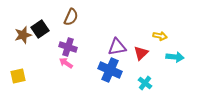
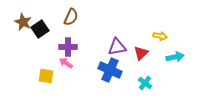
brown star: moved 13 px up; rotated 30 degrees counterclockwise
purple cross: rotated 18 degrees counterclockwise
cyan arrow: rotated 18 degrees counterclockwise
yellow square: moved 28 px right; rotated 21 degrees clockwise
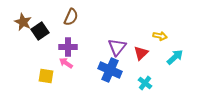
black square: moved 2 px down
purple triangle: rotated 42 degrees counterclockwise
cyan arrow: rotated 30 degrees counterclockwise
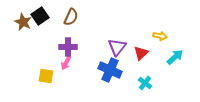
black square: moved 15 px up
pink arrow: rotated 96 degrees counterclockwise
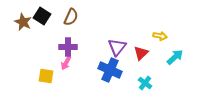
black square: moved 2 px right; rotated 24 degrees counterclockwise
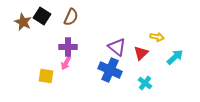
yellow arrow: moved 3 px left, 1 px down
purple triangle: rotated 30 degrees counterclockwise
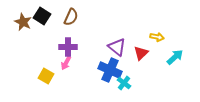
yellow square: rotated 21 degrees clockwise
cyan cross: moved 21 px left
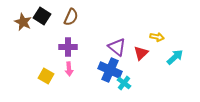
pink arrow: moved 3 px right, 6 px down; rotated 32 degrees counterclockwise
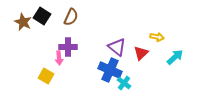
pink arrow: moved 10 px left, 11 px up
